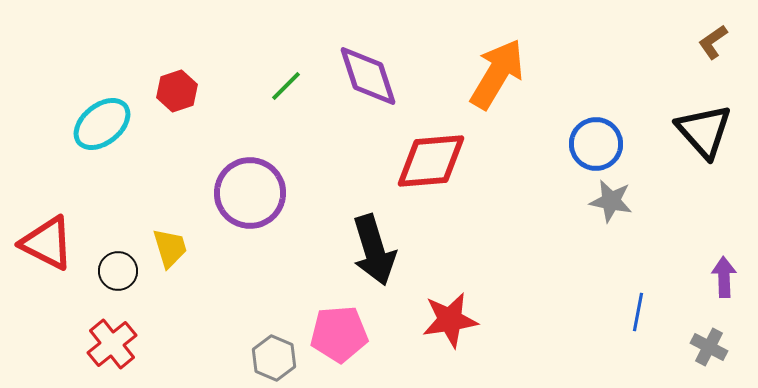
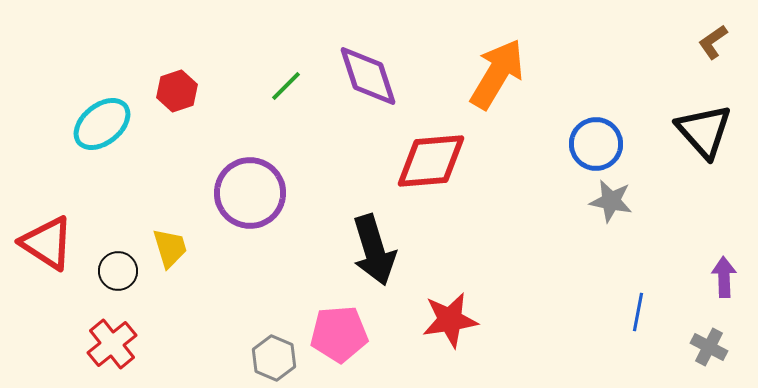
red triangle: rotated 6 degrees clockwise
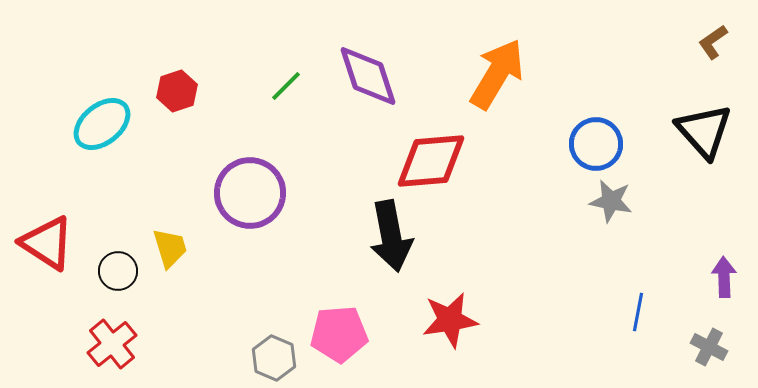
black arrow: moved 17 px right, 14 px up; rotated 6 degrees clockwise
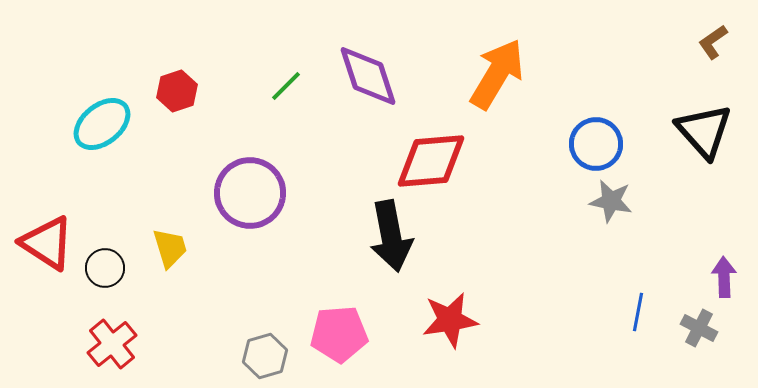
black circle: moved 13 px left, 3 px up
gray cross: moved 10 px left, 19 px up
gray hexagon: moved 9 px left, 2 px up; rotated 21 degrees clockwise
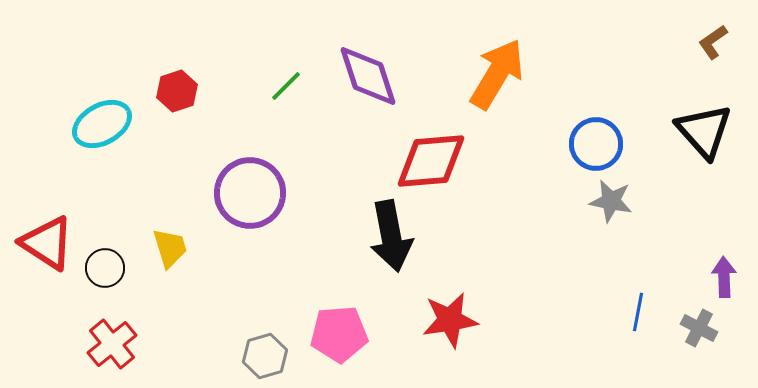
cyan ellipse: rotated 10 degrees clockwise
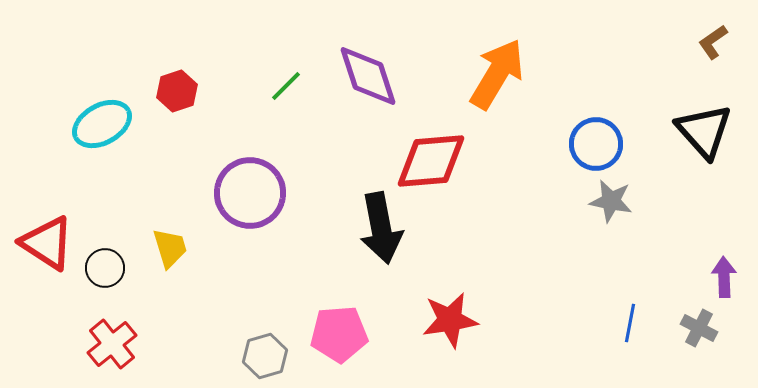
black arrow: moved 10 px left, 8 px up
blue line: moved 8 px left, 11 px down
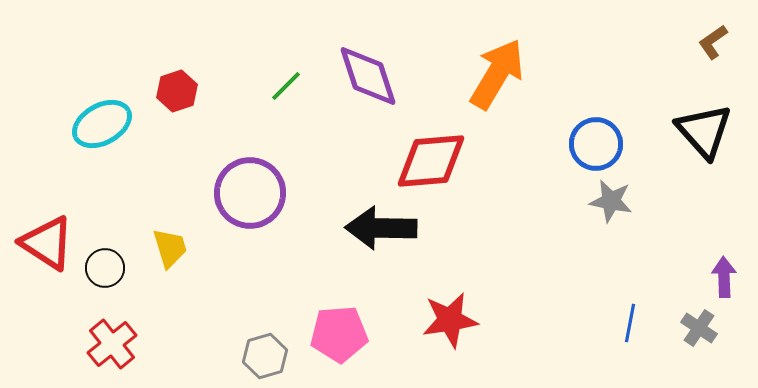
black arrow: rotated 102 degrees clockwise
gray cross: rotated 6 degrees clockwise
